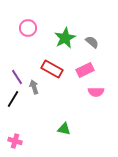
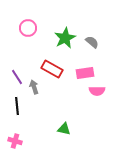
pink rectangle: moved 3 px down; rotated 18 degrees clockwise
pink semicircle: moved 1 px right, 1 px up
black line: moved 4 px right, 7 px down; rotated 36 degrees counterclockwise
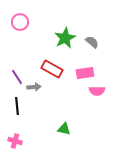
pink circle: moved 8 px left, 6 px up
gray arrow: rotated 104 degrees clockwise
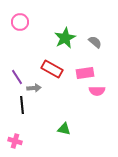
gray semicircle: moved 3 px right
gray arrow: moved 1 px down
black line: moved 5 px right, 1 px up
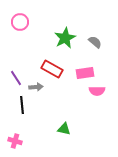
purple line: moved 1 px left, 1 px down
gray arrow: moved 2 px right, 1 px up
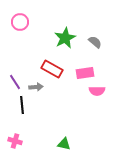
purple line: moved 1 px left, 4 px down
green triangle: moved 15 px down
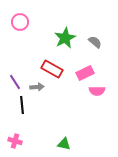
pink rectangle: rotated 18 degrees counterclockwise
gray arrow: moved 1 px right
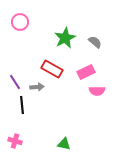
pink rectangle: moved 1 px right, 1 px up
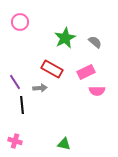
gray arrow: moved 3 px right, 1 px down
